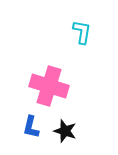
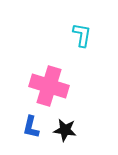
cyan L-shape: moved 3 px down
black star: moved 1 px up; rotated 10 degrees counterclockwise
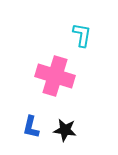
pink cross: moved 6 px right, 10 px up
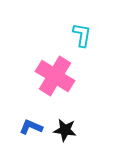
pink cross: rotated 15 degrees clockwise
blue L-shape: rotated 100 degrees clockwise
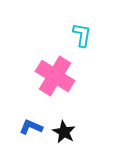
black star: moved 1 px left, 2 px down; rotated 20 degrees clockwise
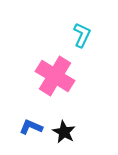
cyan L-shape: rotated 15 degrees clockwise
